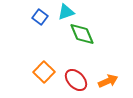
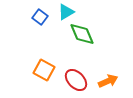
cyan triangle: rotated 12 degrees counterclockwise
orange square: moved 2 px up; rotated 15 degrees counterclockwise
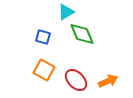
blue square: moved 3 px right, 20 px down; rotated 21 degrees counterclockwise
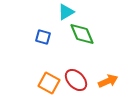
orange square: moved 5 px right, 13 px down
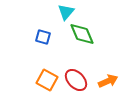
cyan triangle: rotated 18 degrees counterclockwise
orange square: moved 2 px left, 3 px up
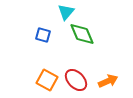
blue square: moved 2 px up
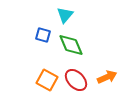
cyan triangle: moved 1 px left, 3 px down
green diamond: moved 11 px left, 11 px down
orange arrow: moved 1 px left, 4 px up
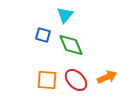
orange square: rotated 25 degrees counterclockwise
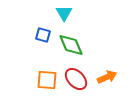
cyan triangle: moved 1 px left, 2 px up; rotated 12 degrees counterclockwise
red ellipse: moved 1 px up
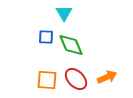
blue square: moved 3 px right, 2 px down; rotated 14 degrees counterclockwise
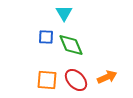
red ellipse: moved 1 px down
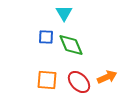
red ellipse: moved 3 px right, 2 px down
